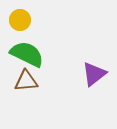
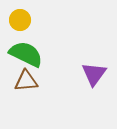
green semicircle: moved 1 px left
purple triangle: rotated 16 degrees counterclockwise
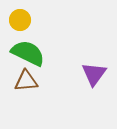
green semicircle: moved 2 px right, 1 px up
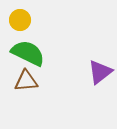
purple triangle: moved 6 px right, 2 px up; rotated 16 degrees clockwise
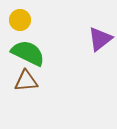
purple triangle: moved 33 px up
